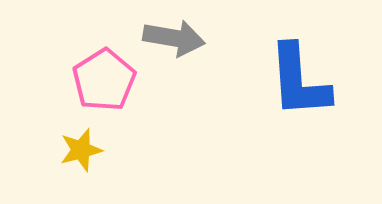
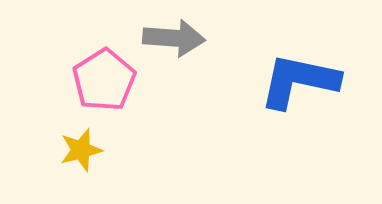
gray arrow: rotated 6 degrees counterclockwise
blue L-shape: rotated 106 degrees clockwise
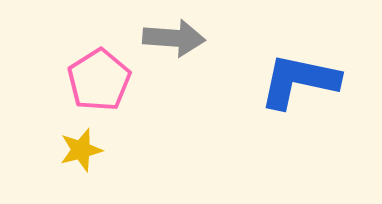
pink pentagon: moved 5 px left
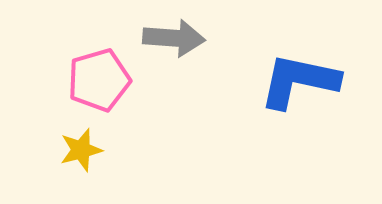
pink pentagon: rotated 16 degrees clockwise
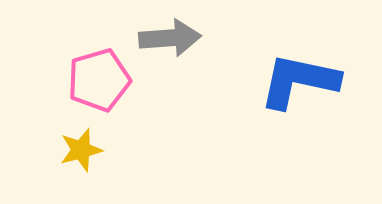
gray arrow: moved 4 px left; rotated 8 degrees counterclockwise
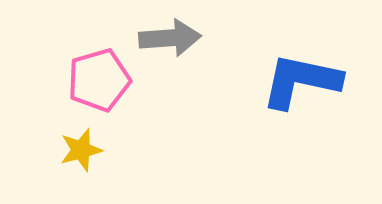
blue L-shape: moved 2 px right
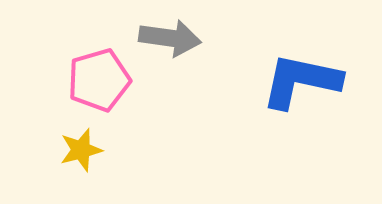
gray arrow: rotated 12 degrees clockwise
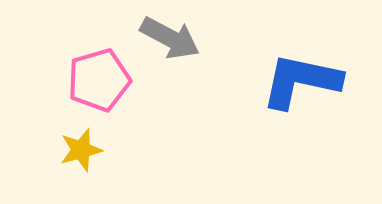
gray arrow: rotated 20 degrees clockwise
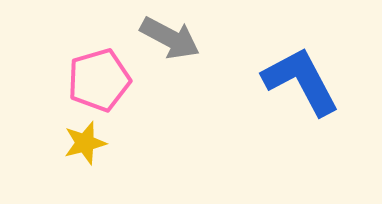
blue L-shape: rotated 50 degrees clockwise
yellow star: moved 4 px right, 7 px up
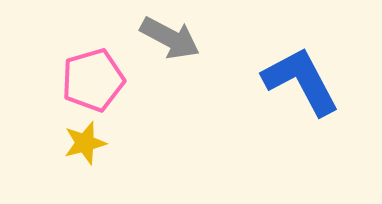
pink pentagon: moved 6 px left
